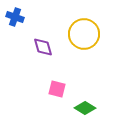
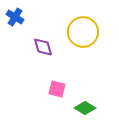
blue cross: rotated 12 degrees clockwise
yellow circle: moved 1 px left, 2 px up
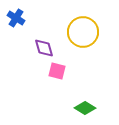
blue cross: moved 1 px right, 1 px down
purple diamond: moved 1 px right, 1 px down
pink square: moved 18 px up
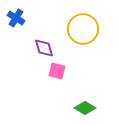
yellow circle: moved 3 px up
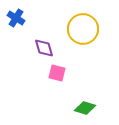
pink square: moved 2 px down
green diamond: rotated 15 degrees counterclockwise
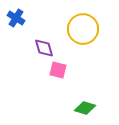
pink square: moved 1 px right, 3 px up
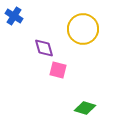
blue cross: moved 2 px left, 2 px up
